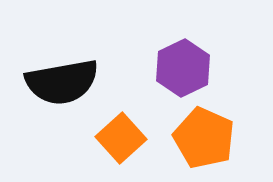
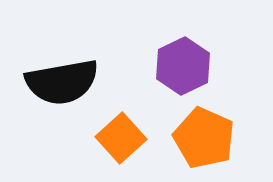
purple hexagon: moved 2 px up
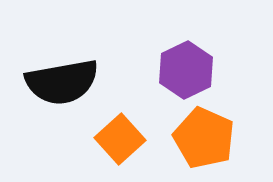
purple hexagon: moved 3 px right, 4 px down
orange square: moved 1 px left, 1 px down
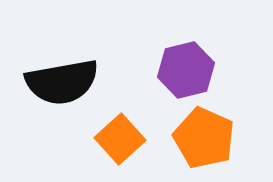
purple hexagon: rotated 12 degrees clockwise
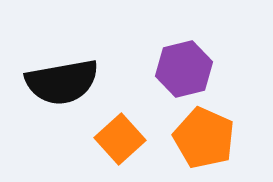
purple hexagon: moved 2 px left, 1 px up
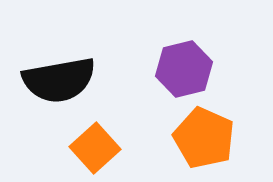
black semicircle: moved 3 px left, 2 px up
orange square: moved 25 px left, 9 px down
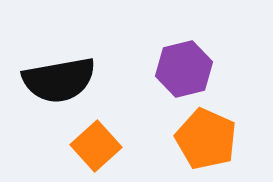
orange pentagon: moved 2 px right, 1 px down
orange square: moved 1 px right, 2 px up
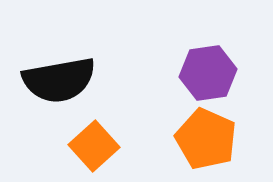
purple hexagon: moved 24 px right, 4 px down; rotated 6 degrees clockwise
orange square: moved 2 px left
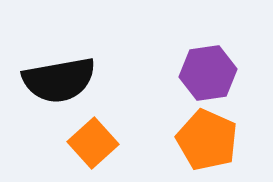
orange pentagon: moved 1 px right, 1 px down
orange square: moved 1 px left, 3 px up
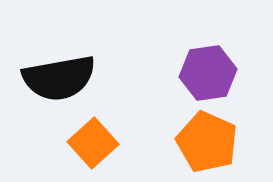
black semicircle: moved 2 px up
orange pentagon: moved 2 px down
